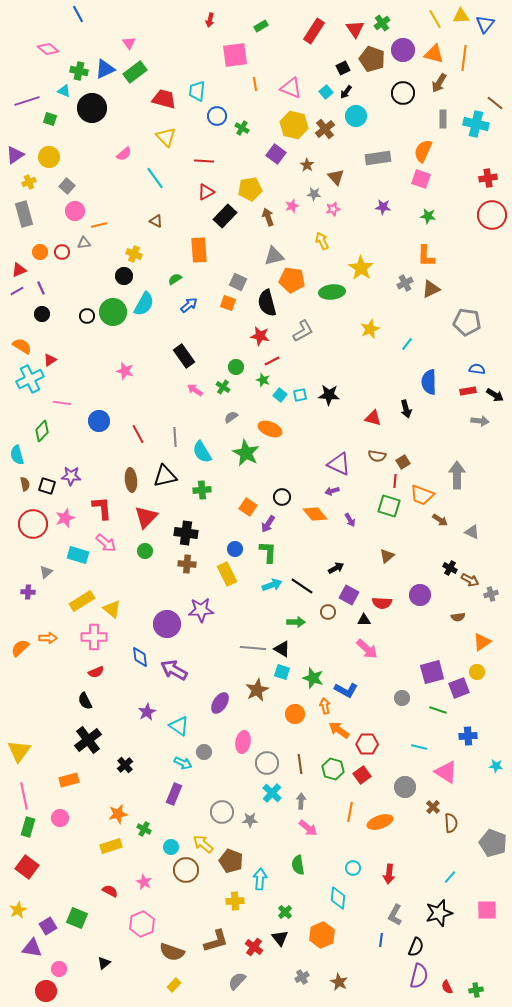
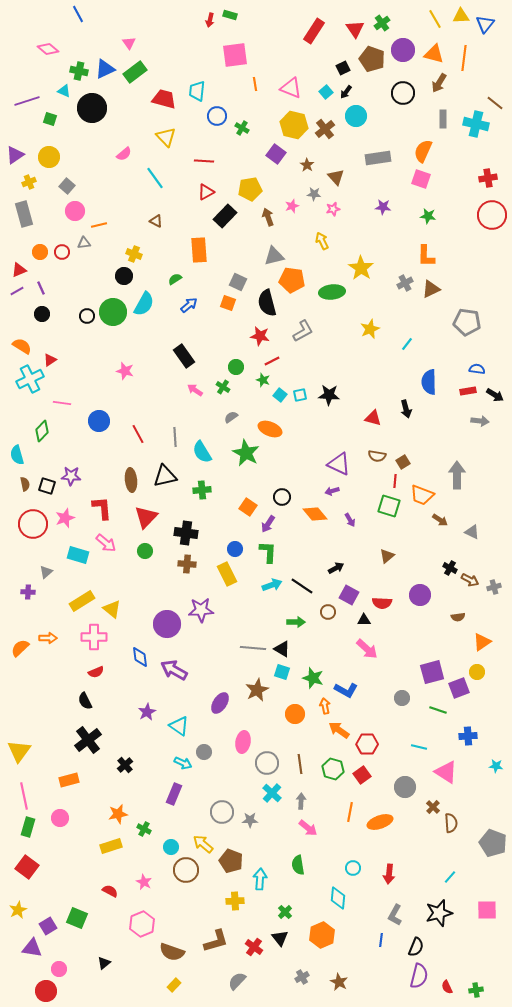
green rectangle at (261, 26): moved 31 px left, 11 px up; rotated 48 degrees clockwise
gray cross at (491, 594): moved 3 px right, 7 px up
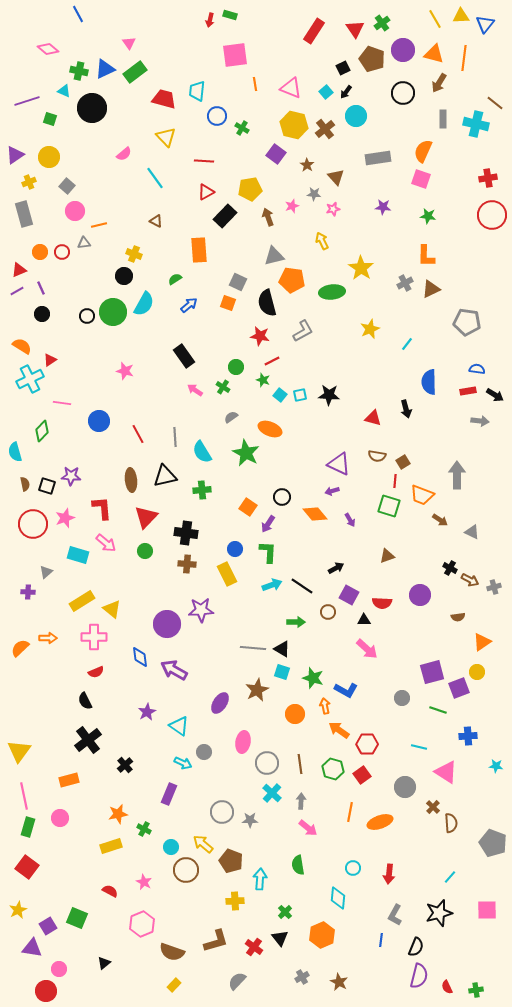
cyan semicircle at (17, 455): moved 2 px left, 3 px up
brown triangle at (387, 556): rotated 21 degrees clockwise
purple rectangle at (174, 794): moved 5 px left
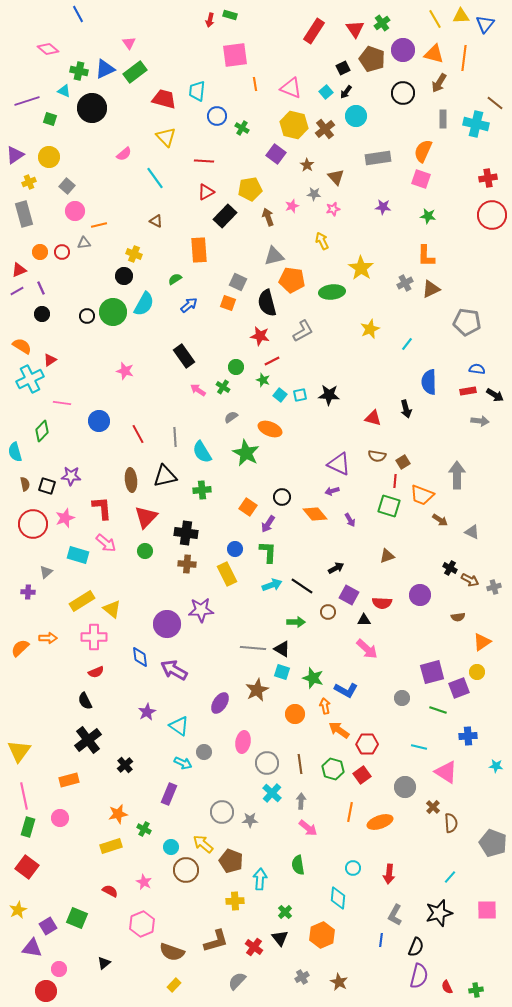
pink arrow at (195, 390): moved 3 px right
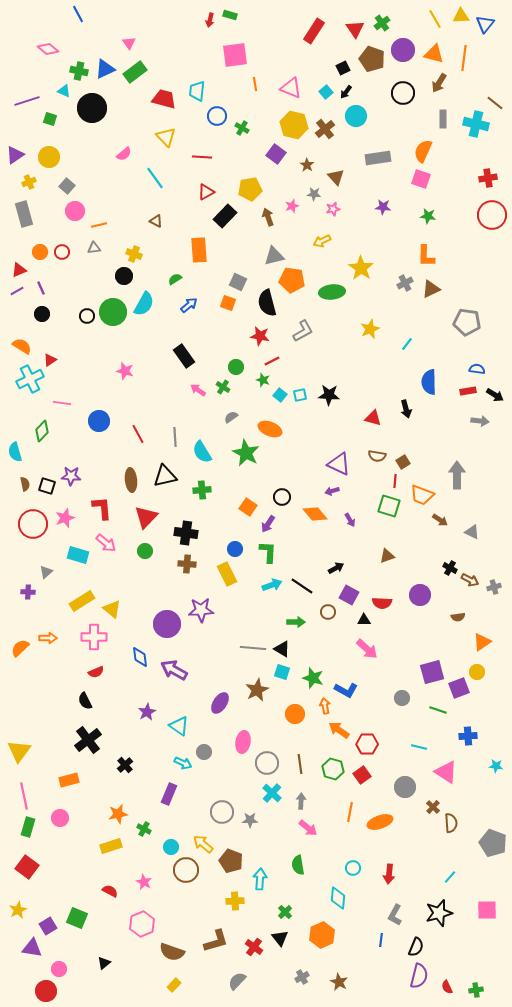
red line at (204, 161): moved 2 px left, 4 px up
yellow arrow at (322, 241): rotated 90 degrees counterclockwise
gray triangle at (84, 243): moved 10 px right, 5 px down
